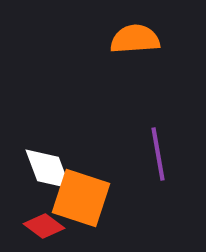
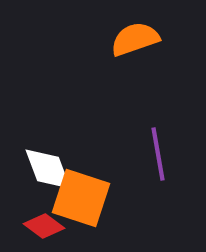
orange semicircle: rotated 15 degrees counterclockwise
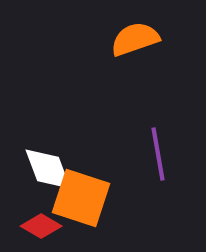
red diamond: moved 3 px left; rotated 6 degrees counterclockwise
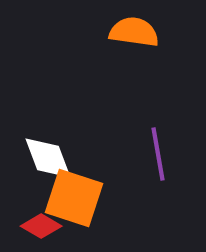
orange semicircle: moved 1 px left, 7 px up; rotated 27 degrees clockwise
white diamond: moved 11 px up
orange square: moved 7 px left
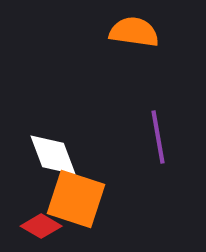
purple line: moved 17 px up
white diamond: moved 5 px right, 3 px up
orange square: moved 2 px right, 1 px down
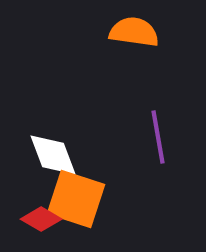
red diamond: moved 7 px up
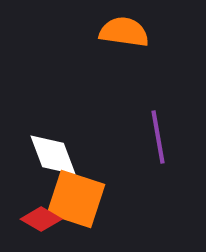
orange semicircle: moved 10 px left
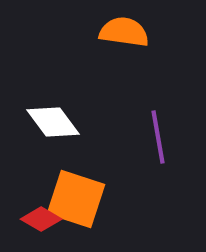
white diamond: moved 33 px up; rotated 16 degrees counterclockwise
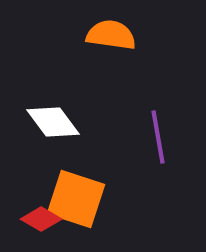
orange semicircle: moved 13 px left, 3 px down
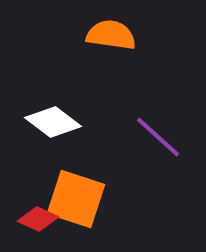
white diamond: rotated 16 degrees counterclockwise
purple line: rotated 38 degrees counterclockwise
red diamond: moved 3 px left; rotated 6 degrees counterclockwise
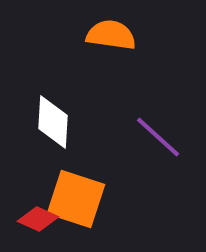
white diamond: rotated 56 degrees clockwise
